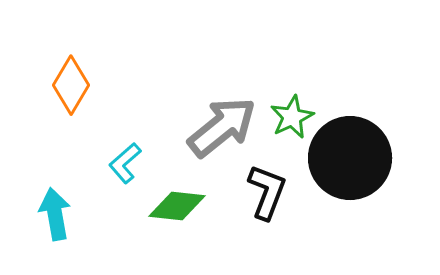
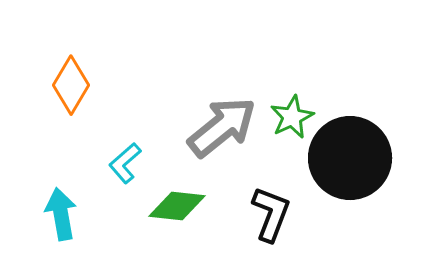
black L-shape: moved 4 px right, 22 px down
cyan arrow: moved 6 px right
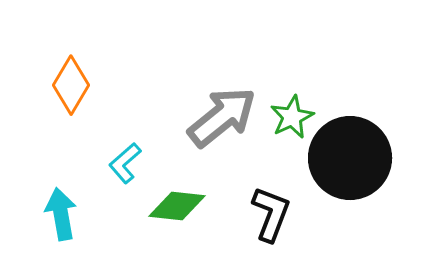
gray arrow: moved 10 px up
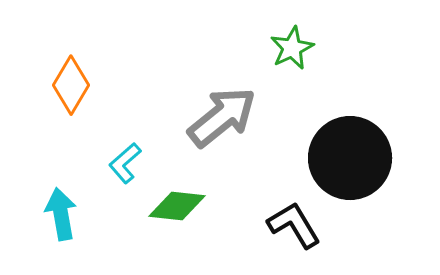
green star: moved 69 px up
black L-shape: moved 23 px right, 11 px down; rotated 52 degrees counterclockwise
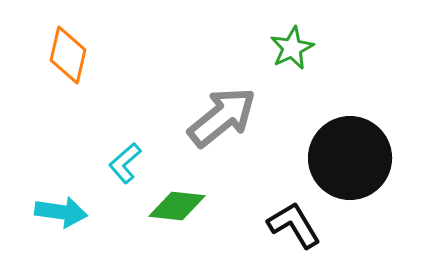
orange diamond: moved 3 px left, 30 px up; rotated 18 degrees counterclockwise
cyan arrow: moved 2 px up; rotated 108 degrees clockwise
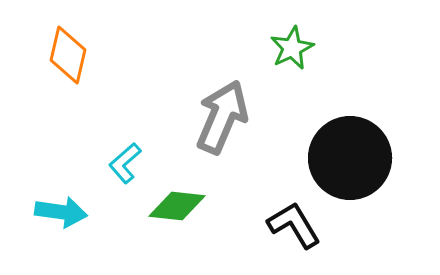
gray arrow: rotated 28 degrees counterclockwise
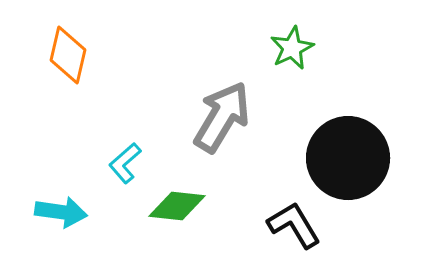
gray arrow: rotated 8 degrees clockwise
black circle: moved 2 px left
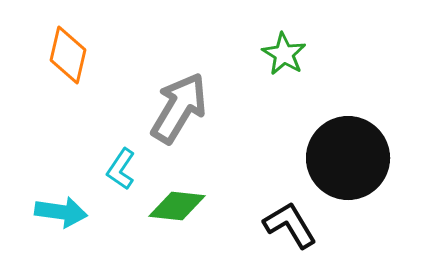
green star: moved 8 px left, 6 px down; rotated 15 degrees counterclockwise
gray arrow: moved 43 px left, 9 px up
cyan L-shape: moved 4 px left, 6 px down; rotated 15 degrees counterclockwise
black L-shape: moved 4 px left
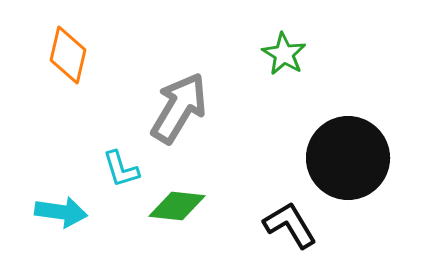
cyan L-shape: rotated 51 degrees counterclockwise
